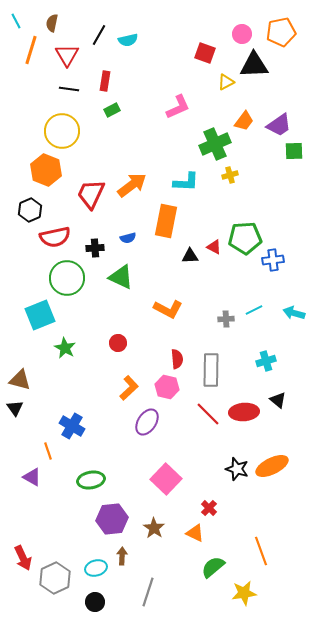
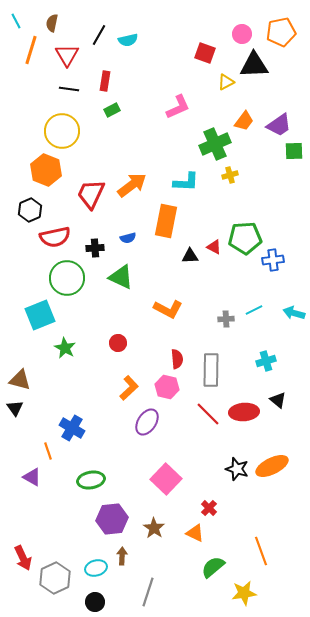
blue cross at (72, 426): moved 2 px down
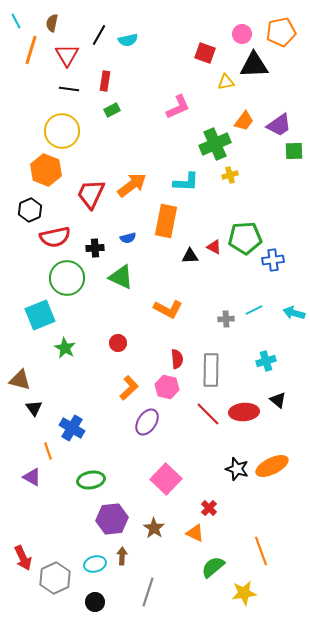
yellow triangle at (226, 82): rotated 18 degrees clockwise
black triangle at (15, 408): moved 19 px right
cyan ellipse at (96, 568): moved 1 px left, 4 px up
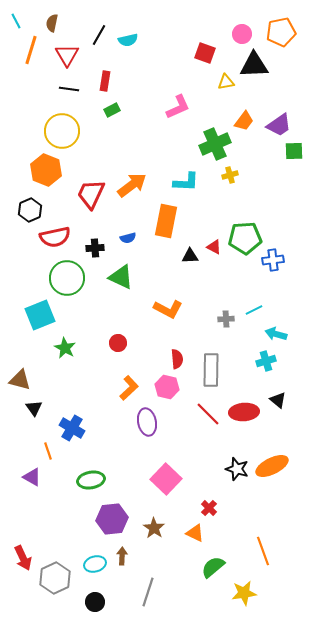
cyan arrow at (294, 313): moved 18 px left, 21 px down
purple ellipse at (147, 422): rotated 44 degrees counterclockwise
orange line at (261, 551): moved 2 px right
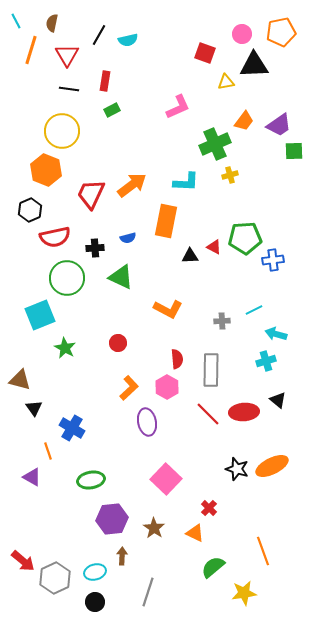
gray cross at (226, 319): moved 4 px left, 2 px down
pink hexagon at (167, 387): rotated 15 degrees clockwise
red arrow at (23, 558): moved 3 px down; rotated 25 degrees counterclockwise
cyan ellipse at (95, 564): moved 8 px down
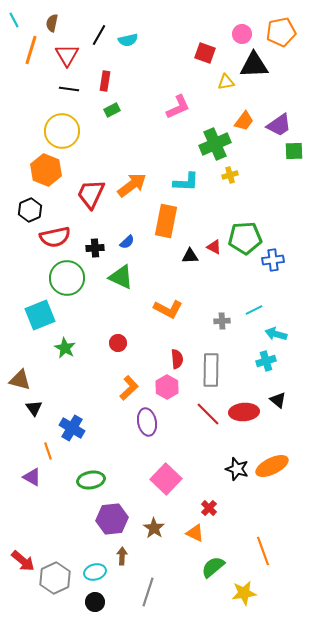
cyan line at (16, 21): moved 2 px left, 1 px up
blue semicircle at (128, 238): moved 1 px left, 4 px down; rotated 28 degrees counterclockwise
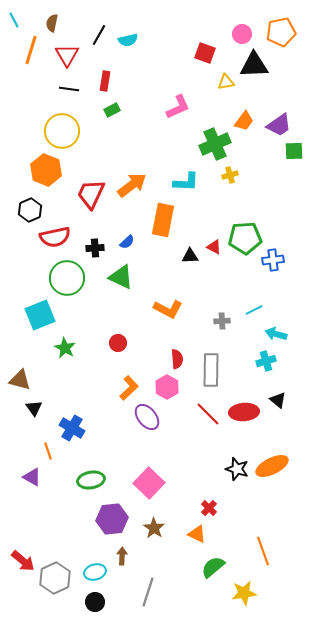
orange rectangle at (166, 221): moved 3 px left, 1 px up
purple ellipse at (147, 422): moved 5 px up; rotated 28 degrees counterclockwise
pink square at (166, 479): moved 17 px left, 4 px down
orange triangle at (195, 533): moved 2 px right, 1 px down
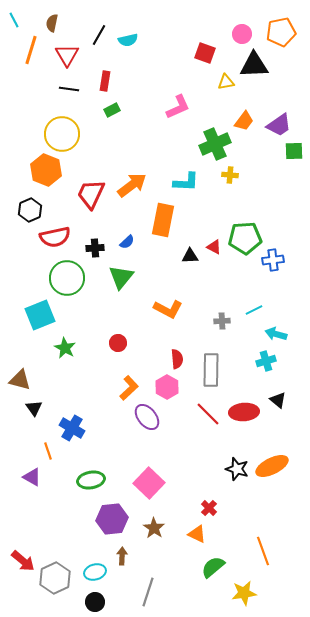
yellow circle at (62, 131): moved 3 px down
yellow cross at (230, 175): rotated 21 degrees clockwise
green triangle at (121, 277): rotated 44 degrees clockwise
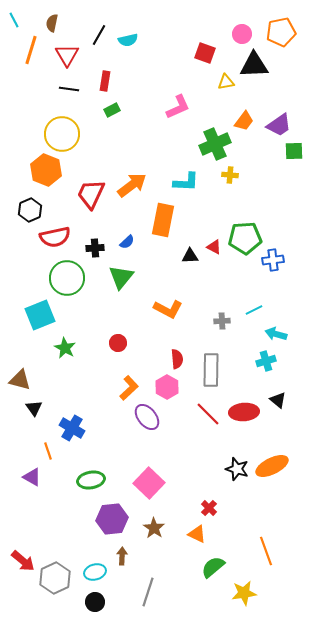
orange line at (263, 551): moved 3 px right
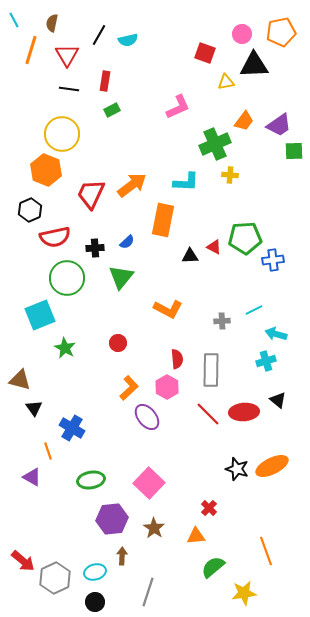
orange triangle at (197, 534): moved 1 px left, 2 px down; rotated 30 degrees counterclockwise
